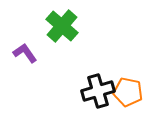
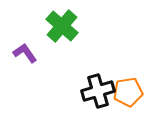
orange pentagon: rotated 20 degrees counterclockwise
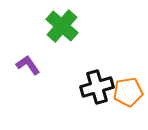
purple L-shape: moved 3 px right, 12 px down
black cross: moved 1 px left, 4 px up
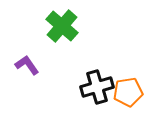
purple L-shape: moved 1 px left
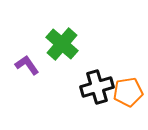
green cross: moved 18 px down
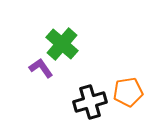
purple L-shape: moved 14 px right, 3 px down
black cross: moved 7 px left, 15 px down
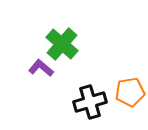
purple L-shape: rotated 15 degrees counterclockwise
orange pentagon: moved 2 px right
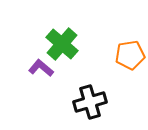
orange pentagon: moved 37 px up
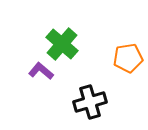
orange pentagon: moved 2 px left, 3 px down
purple L-shape: moved 3 px down
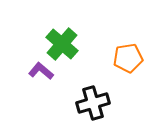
black cross: moved 3 px right, 1 px down
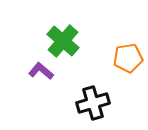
green cross: moved 1 px right, 3 px up
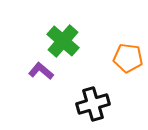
orange pentagon: rotated 16 degrees clockwise
black cross: moved 1 px down
